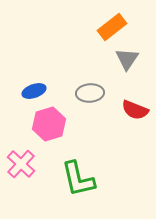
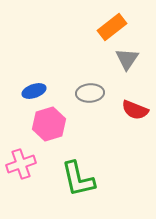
pink cross: rotated 28 degrees clockwise
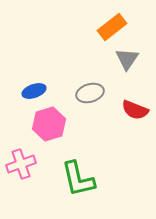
gray ellipse: rotated 12 degrees counterclockwise
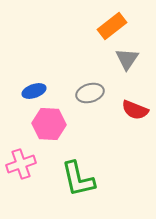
orange rectangle: moved 1 px up
pink hexagon: rotated 20 degrees clockwise
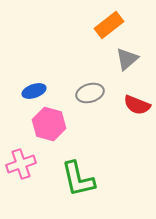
orange rectangle: moved 3 px left, 1 px up
gray triangle: rotated 15 degrees clockwise
red semicircle: moved 2 px right, 5 px up
pink hexagon: rotated 12 degrees clockwise
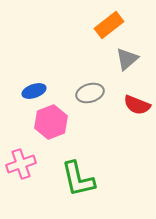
pink hexagon: moved 2 px right, 2 px up; rotated 24 degrees clockwise
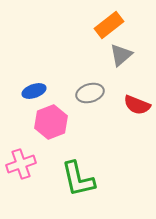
gray triangle: moved 6 px left, 4 px up
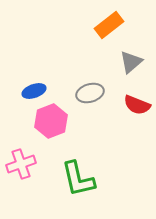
gray triangle: moved 10 px right, 7 px down
pink hexagon: moved 1 px up
